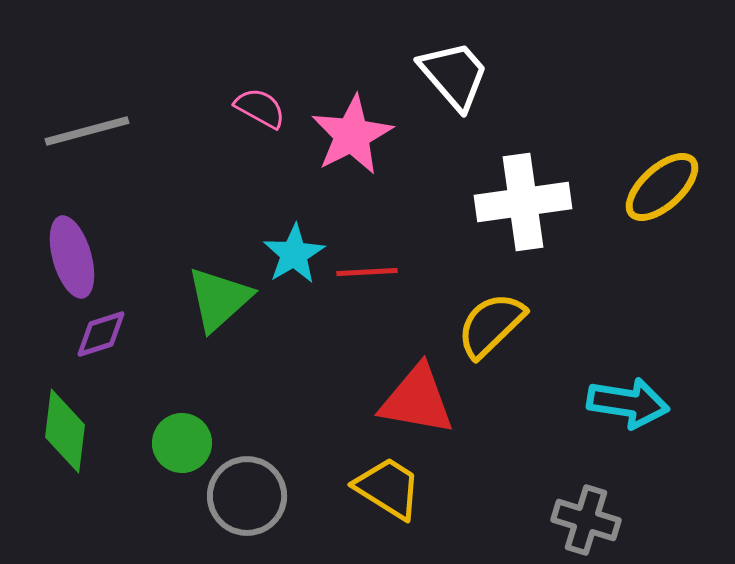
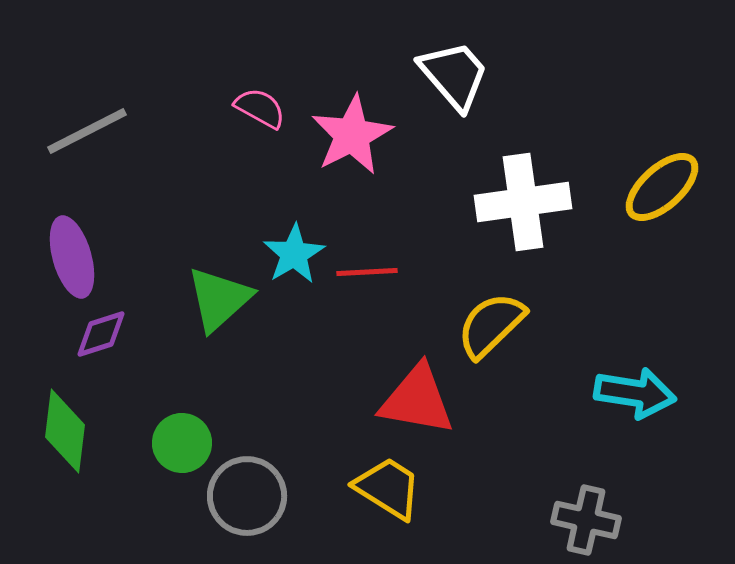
gray line: rotated 12 degrees counterclockwise
cyan arrow: moved 7 px right, 10 px up
gray cross: rotated 4 degrees counterclockwise
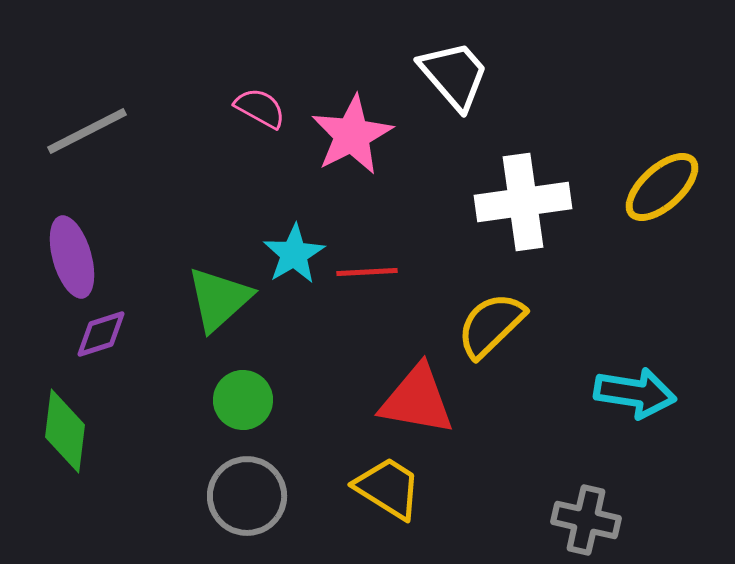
green circle: moved 61 px right, 43 px up
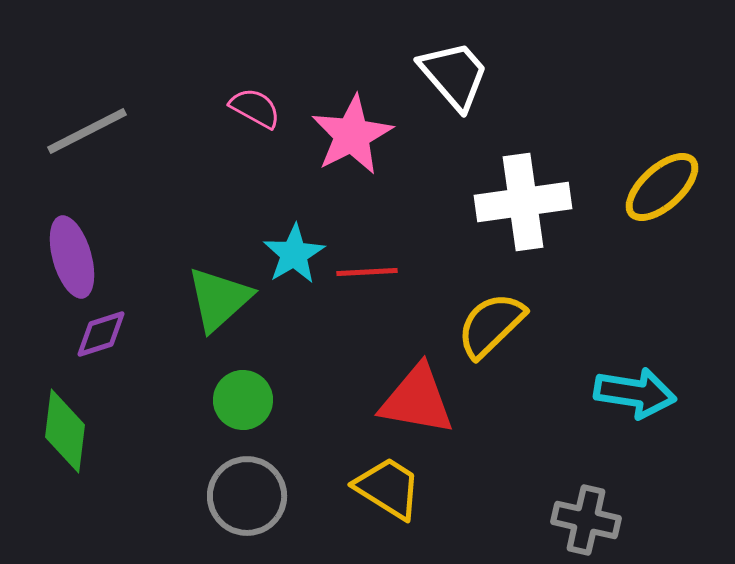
pink semicircle: moved 5 px left
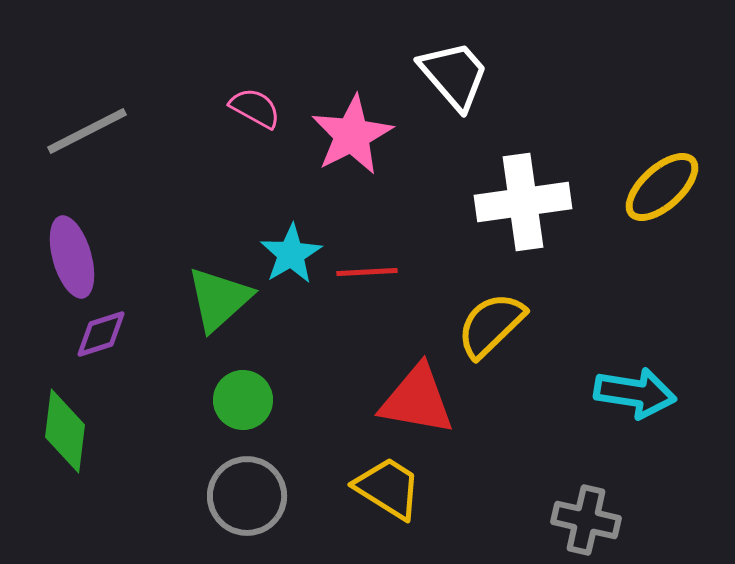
cyan star: moved 3 px left
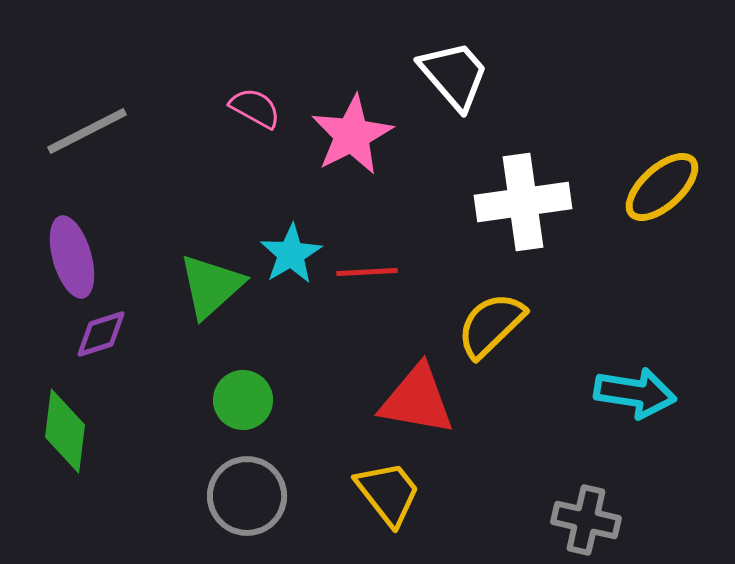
green triangle: moved 8 px left, 13 px up
yellow trapezoid: moved 5 px down; rotated 20 degrees clockwise
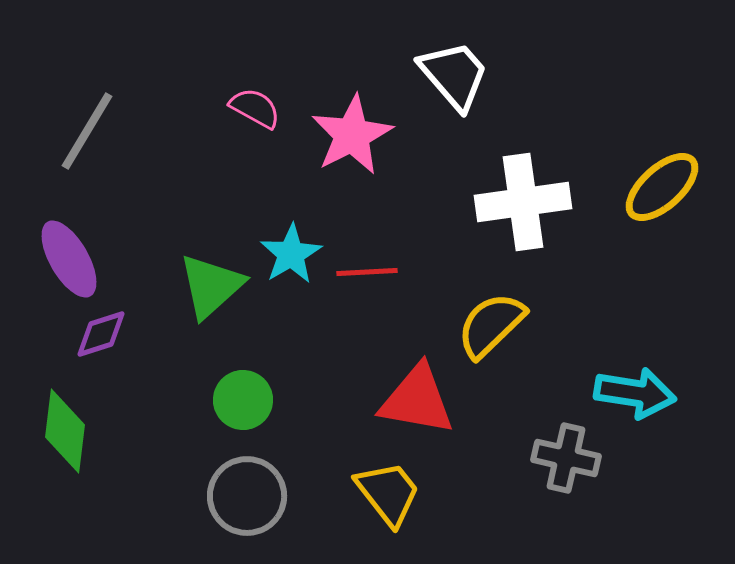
gray line: rotated 32 degrees counterclockwise
purple ellipse: moved 3 px left, 2 px down; rotated 14 degrees counterclockwise
gray cross: moved 20 px left, 62 px up
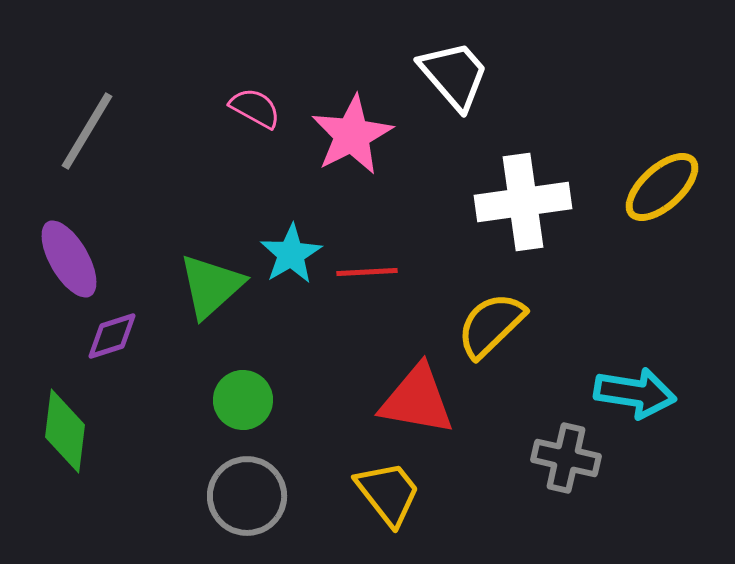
purple diamond: moved 11 px right, 2 px down
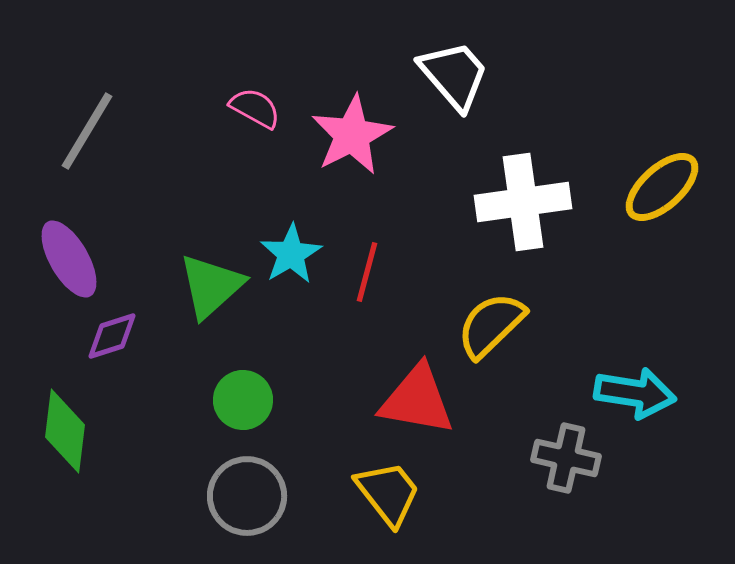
red line: rotated 72 degrees counterclockwise
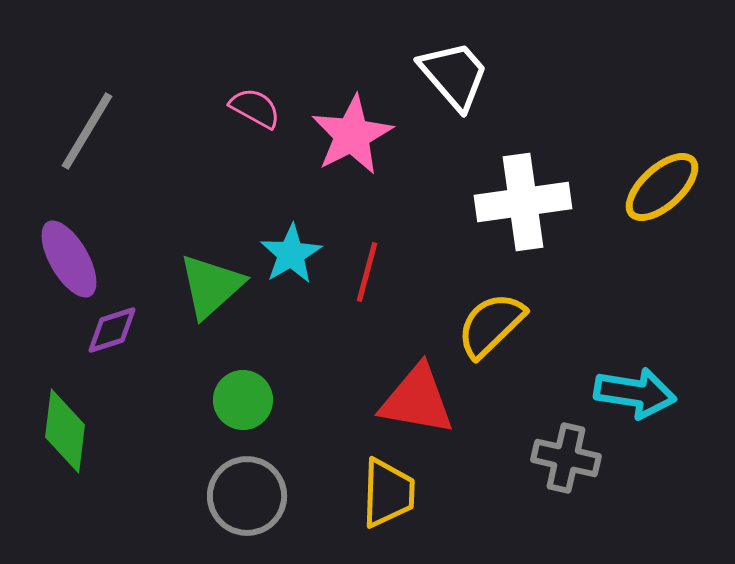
purple diamond: moved 6 px up
yellow trapezoid: rotated 40 degrees clockwise
